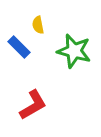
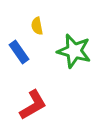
yellow semicircle: moved 1 px left, 1 px down
blue rectangle: moved 5 px down; rotated 10 degrees clockwise
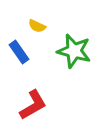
yellow semicircle: rotated 54 degrees counterclockwise
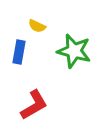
blue rectangle: rotated 45 degrees clockwise
red L-shape: moved 1 px right
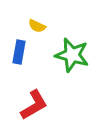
green star: moved 2 px left, 4 px down
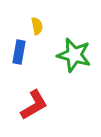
yellow semicircle: rotated 126 degrees counterclockwise
green star: moved 2 px right
